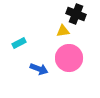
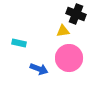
cyan rectangle: rotated 40 degrees clockwise
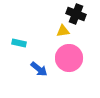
blue arrow: rotated 18 degrees clockwise
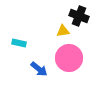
black cross: moved 3 px right, 2 px down
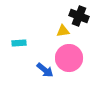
cyan rectangle: rotated 16 degrees counterclockwise
blue arrow: moved 6 px right, 1 px down
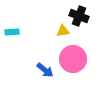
cyan rectangle: moved 7 px left, 11 px up
pink circle: moved 4 px right, 1 px down
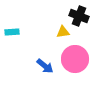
yellow triangle: moved 1 px down
pink circle: moved 2 px right
blue arrow: moved 4 px up
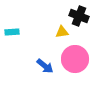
yellow triangle: moved 1 px left
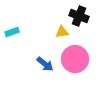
cyan rectangle: rotated 16 degrees counterclockwise
blue arrow: moved 2 px up
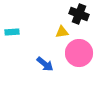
black cross: moved 2 px up
cyan rectangle: rotated 16 degrees clockwise
pink circle: moved 4 px right, 6 px up
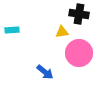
black cross: rotated 12 degrees counterclockwise
cyan rectangle: moved 2 px up
blue arrow: moved 8 px down
